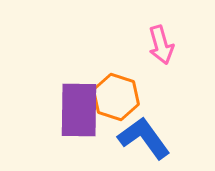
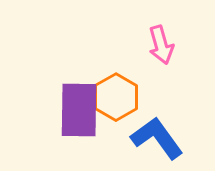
orange hexagon: rotated 12 degrees clockwise
blue L-shape: moved 13 px right
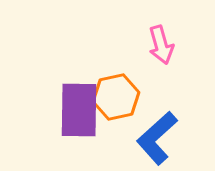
orange hexagon: rotated 18 degrees clockwise
blue L-shape: rotated 96 degrees counterclockwise
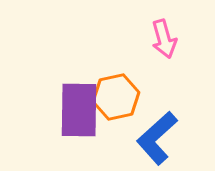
pink arrow: moved 3 px right, 6 px up
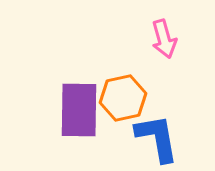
orange hexagon: moved 7 px right, 1 px down
blue L-shape: rotated 122 degrees clockwise
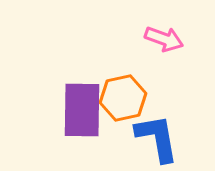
pink arrow: rotated 54 degrees counterclockwise
purple rectangle: moved 3 px right
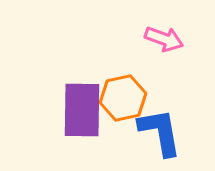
blue L-shape: moved 3 px right, 6 px up
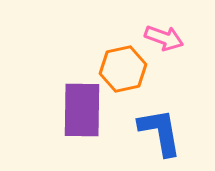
pink arrow: moved 1 px up
orange hexagon: moved 29 px up
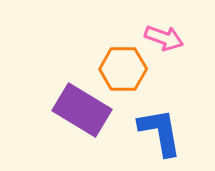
orange hexagon: rotated 12 degrees clockwise
purple rectangle: rotated 60 degrees counterclockwise
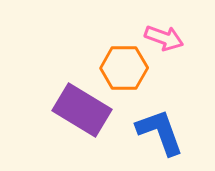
orange hexagon: moved 1 px right, 1 px up
blue L-shape: rotated 10 degrees counterclockwise
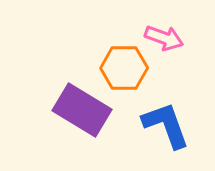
blue L-shape: moved 6 px right, 7 px up
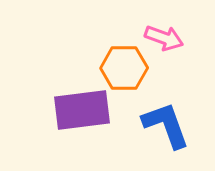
purple rectangle: rotated 38 degrees counterclockwise
